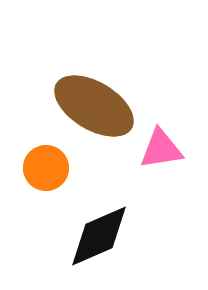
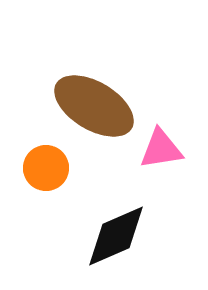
black diamond: moved 17 px right
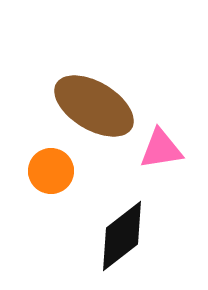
orange circle: moved 5 px right, 3 px down
black diamond: moved 6 px right; rotated 14 degrees counterclockwise
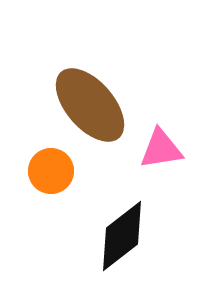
brown ellipse: moved 4 px left, 1 px up; rotated 18 degrees clockwise
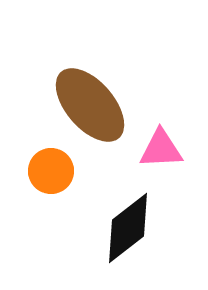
pink triangle: rotated 6 degrees clockwise
black diamond: moved 6 px right, 8 px up
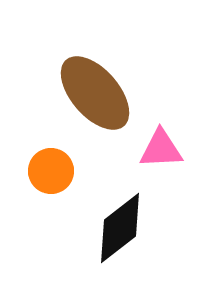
brown ellipse: moved 5 px right, 12 px up
black diamond: moved 8 px left
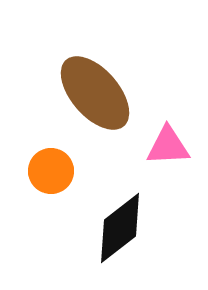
pink triangle: moved 7 px right, 3 px up
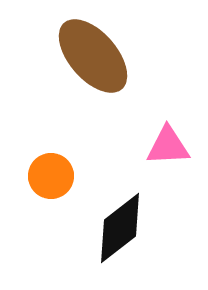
brown ellipse: moved 2 px left, 37 px up
orange circle: moved 5 px down
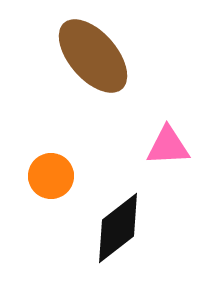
black diamond: moved 2 px left
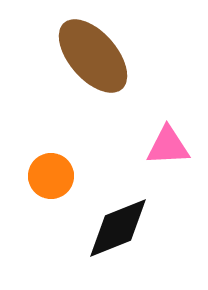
black diamond: rotated 16 degrees clockwise
